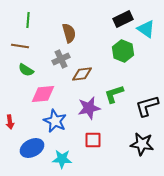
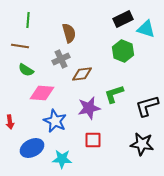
cyan triangle: rotated 18 degrees counterclockwise
pink diamond: moved 1 px left, 1 px up; rotated 10 degrees clockwise
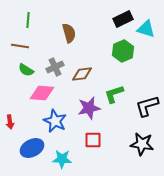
green hexagon: rotated 15 degrees clockwise
gray cross: moved 6 px left, 8 px down
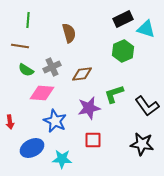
gray cross: moved 3 px left
black L-shape: rotated 110 degrees counterclockwise
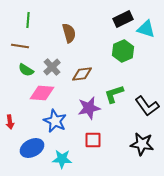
gray cross: rotated 18 degrees counterclockwise
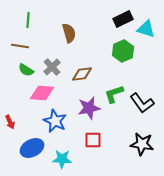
black L-shape: moved 5 px left, 3 px up
red arrow: rotated 16 degrees counterclockwise
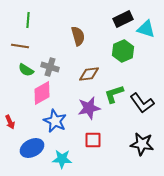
brown semicircle: moved 9 px right, 3 px down
gray cross: moved 2 px left; rotated 30 degrees counterclockwise
brown diamond: moved 7 px right
pink diamond: rotated 35 degrees counterclockwise
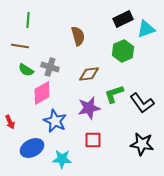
cyan triangle: rotated 36 degrees counterclockwise
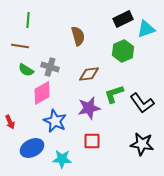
red square: moved 1 px left, 1 px down
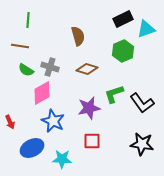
brown diamond: moved 2 px left, 5 px up; rotated 25 degrees clockwise
blue star: moved 2 px left
